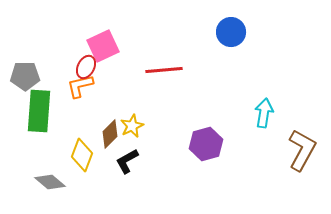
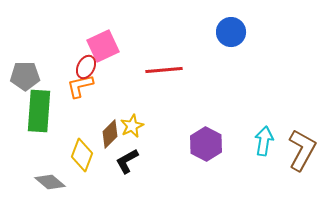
cyan arrow: moved 28 px down
purple hexagon: rotated 16 degrees counterclockwise
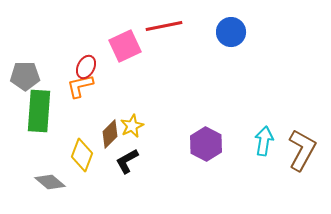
pink square: moved 22 px right
red line: moved 44 px up; rotated 6 degrees counterclockwise
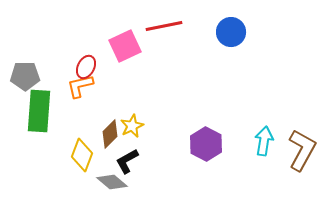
gray diamond: moved 62 px right
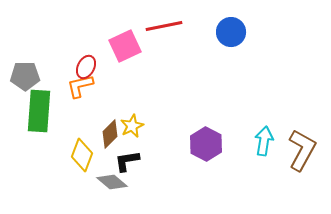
black L-shape: rotated 20 degrees clockwise
